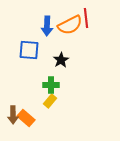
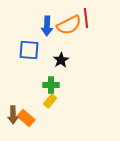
orange semicircle: moved 1 px left
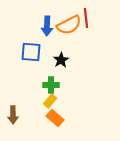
blue square: moved 2 px right, 2 px down
orange rectangle: moved 29 px right
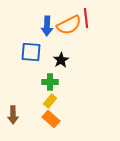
green cross: moved 1 px left, 3 px up
orange rectangle: moved 4 px left, 1 px down
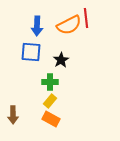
blue arrow: moved 10 px left
orange rectangle: rotated 12 degrees counterclockwise
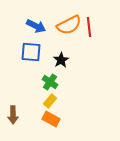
red line: moved 3 px right, 9 px down
blue arrow: moved 1 px left; rotated 66 degrees counterclockwise
green cross: rotated 35 degrees clockwise
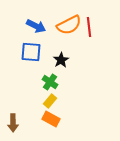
brown arrow: moved 8 px down
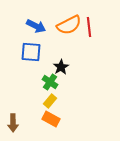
black star: moved 7 px down
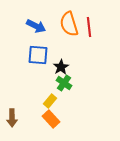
orange semicircle: moved 1 px up; rotated 100 degrees clockwise
blue square: moved 7 px right, 3 px down
green cross: moved 14 px right, 1 px down
orange rectangle: rotated 18 degrees clockwise
brown arrow: moved 1 px left, 5 px up
